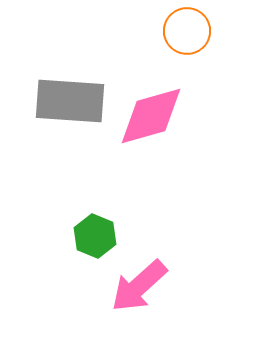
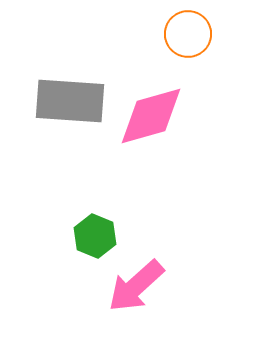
orange circle: moved 1 px right, 3 px down
pink arrow: moved 3 px left
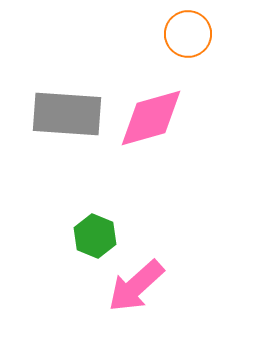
gray rectangle: moved 3 px left, 13 px down
pink diamond: moved 2 px down
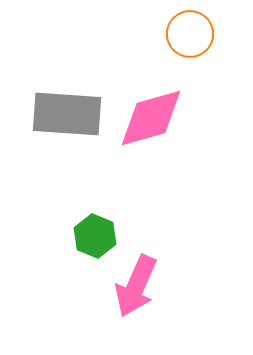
orange circle: moved 2 px right
pink arrow: rotated 24 degrees counterclockwise
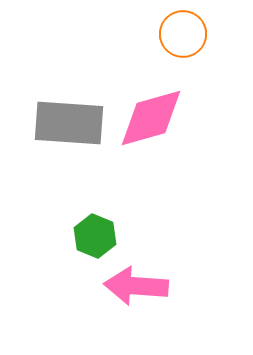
orange circle: moved 7 px left
gray rectangle: moved 2 px right, 9 px down
pink arrow: rotated 70 degrees clockwise
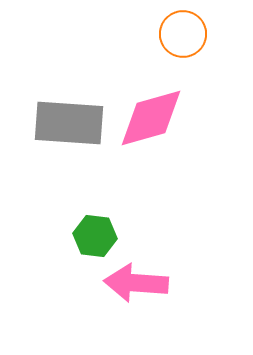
green hexagon: rotated 15 degrees counterclockwise
pink arrow: moved 3 px up
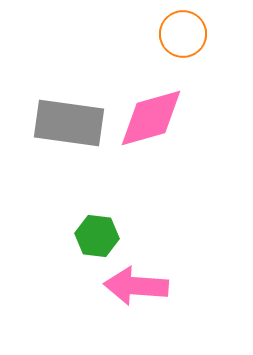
gray rectangle: rotated 4 degrees clockwise
green hexagon: moved 2 px right
pink arrow: moved 3 px down
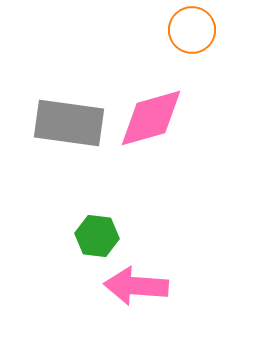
orange circle: moved 9 px right, 4 px up
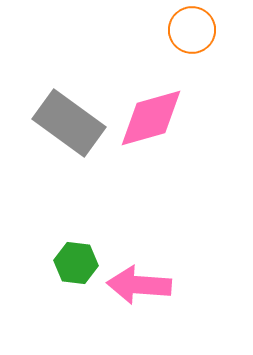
gray rectangle: rotated 28 degrees clockwise
green hexagon: moved 21 px left, 27 px down
pink arrow: moved 3 px right, 1 px up
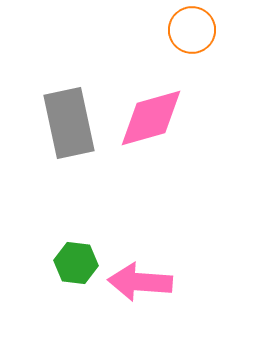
gray rectangle: rotated 42 degrees clockwise
pink arrow: moved 1 px right, 3 px up
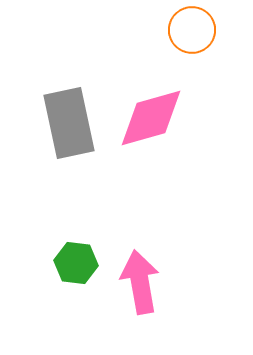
pink arrow: rotated 76 degrees clockwise
